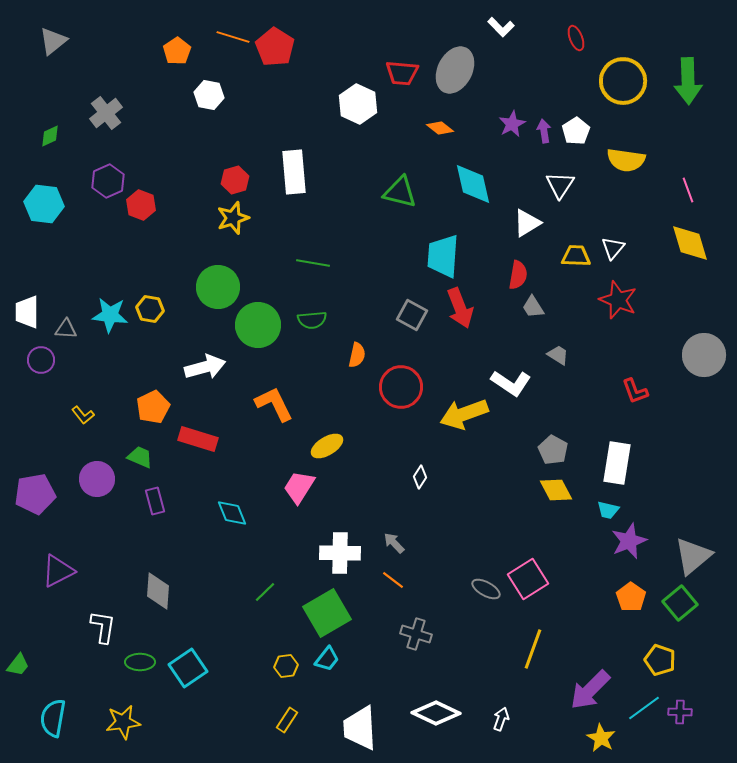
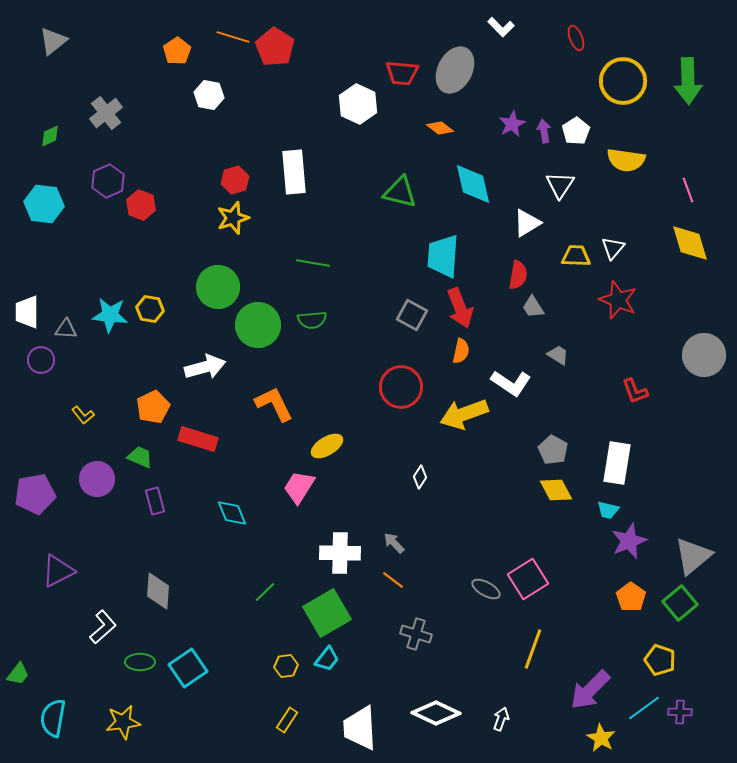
orange semicircle at (357, 355): moved 104 px right, 4 px up
white L-shape at (103, 627): rotated 40 degrees clockwise
green trapezoid at (18, 665): moved 9 px down
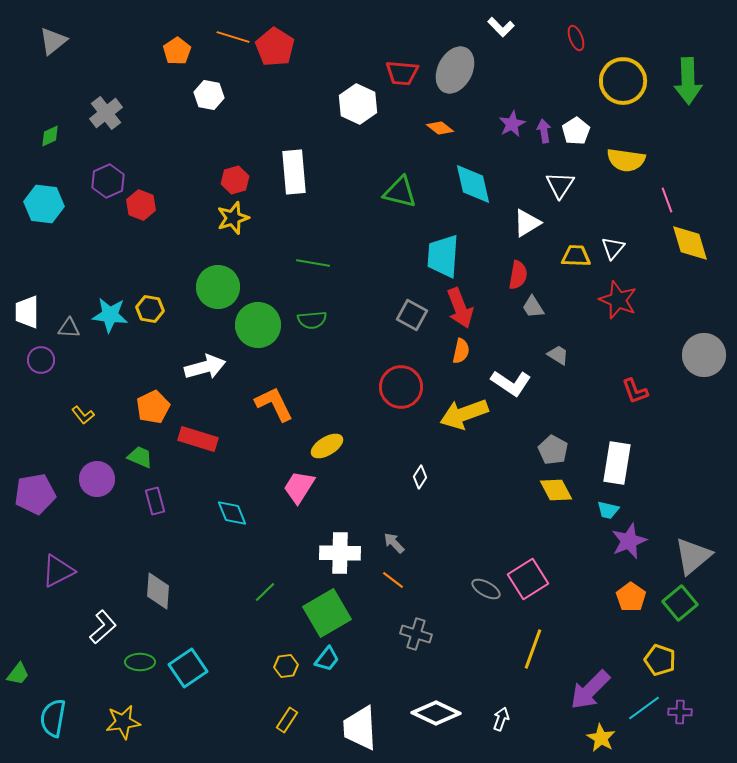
pink line at (688, 190): moved 21 px left, 10 px down
gray triangle at (66, 329): moved 3 px right, 1 px up
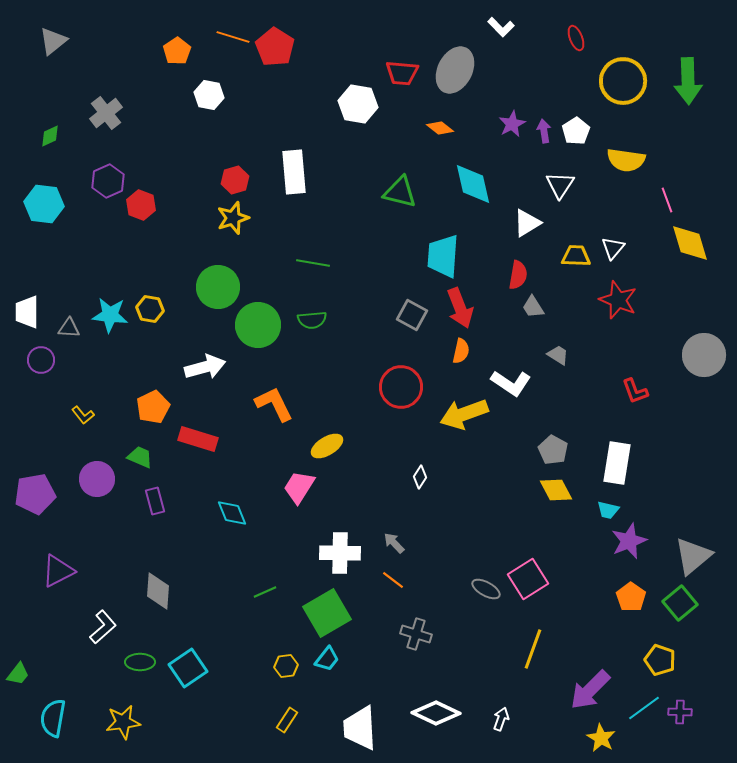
white hexagon at (358, 104): rotated 15 degrees counterclockwise
green line at (265, 592): rotated 20 degrees clockwise
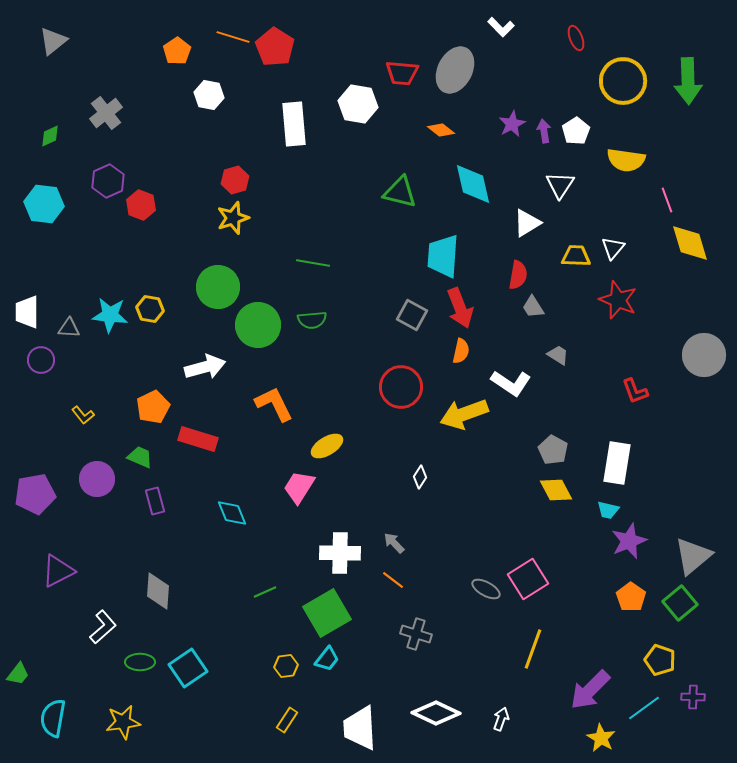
orange diamond at (440, 128): moved 1 px right, 2 px down
white rectangle at (294, 172): moved 48 px up
purple cross at (680, 712): moved 13 px right, 15 px up
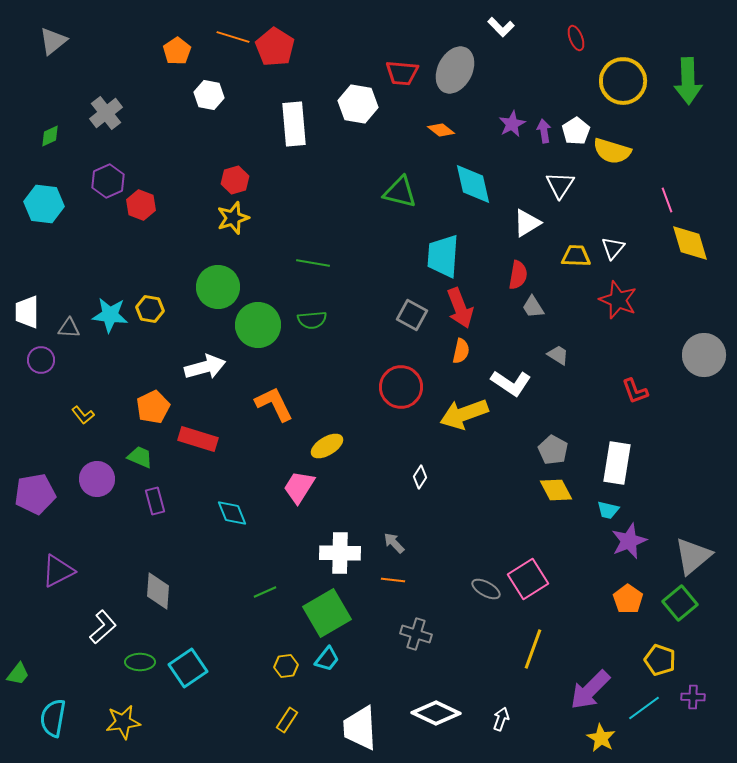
yellow semicircle at (626, 160): moved 14 px left, 9 px up; rotated 9 degrees clockwise
orange line at (393, 580): rotated 30 degrees counterclockwise
orange pentagon at (631, 597): moved 3 px left, 2 px down
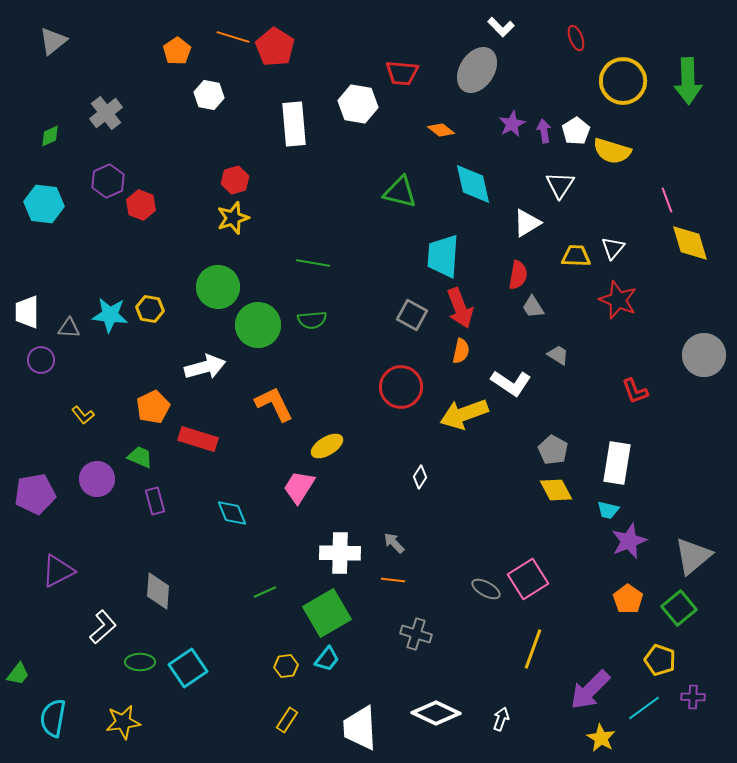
gray ellipse at (455, 70): moved 22 px right; rotated 6 degrees clockwise
green square at (680, 603): moved 1 px left, 5 px down
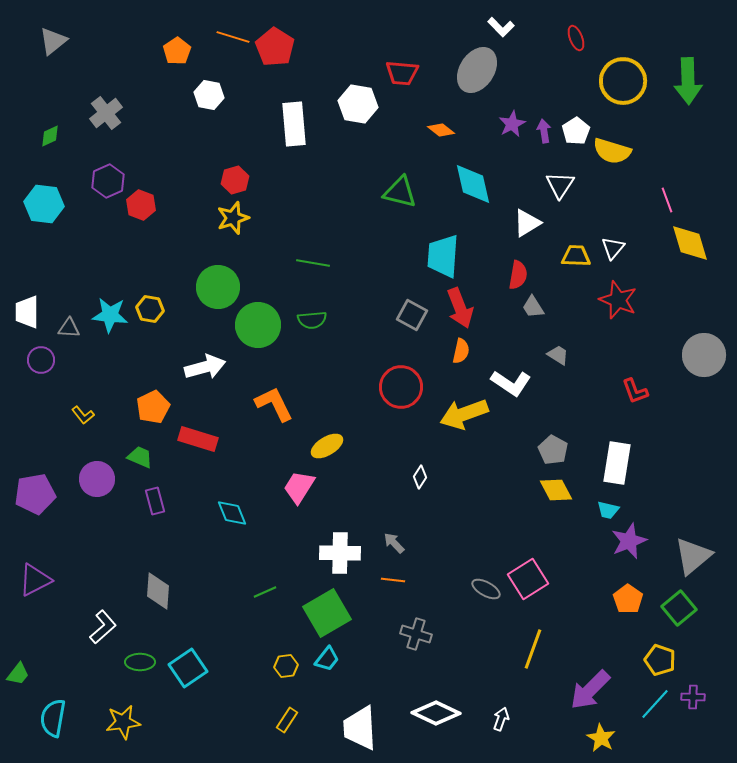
purple triangle at (58, 571): moved 23 px left, 9 px down
cyan line at (644, 708): moved 11 px right, 4 px up; rotated 12 degrees counterclockwise
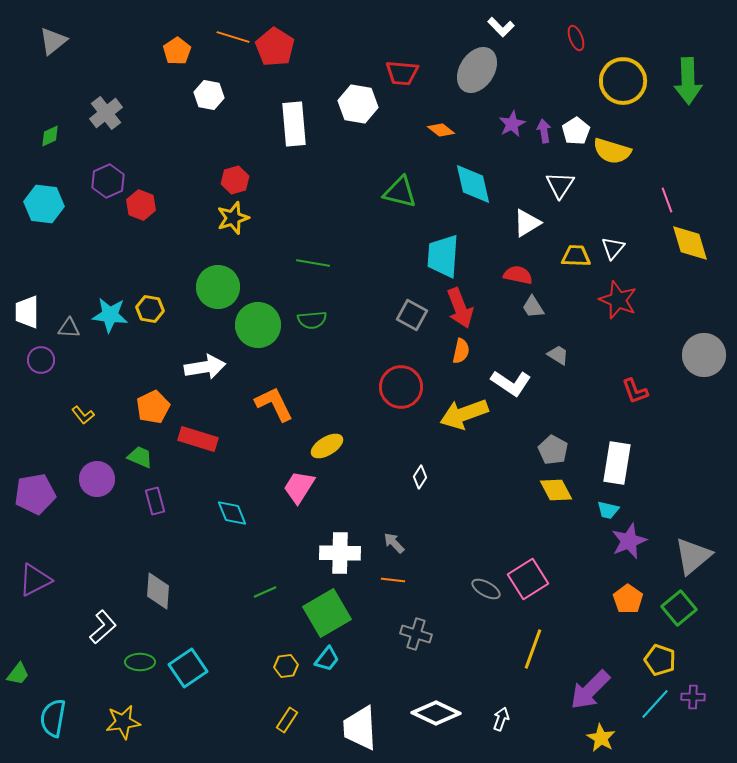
red semicircle at (518, 275): rotated 88 degrees counterclockwise
white arrow at (205, 367): rotated 6 degrees clockwise
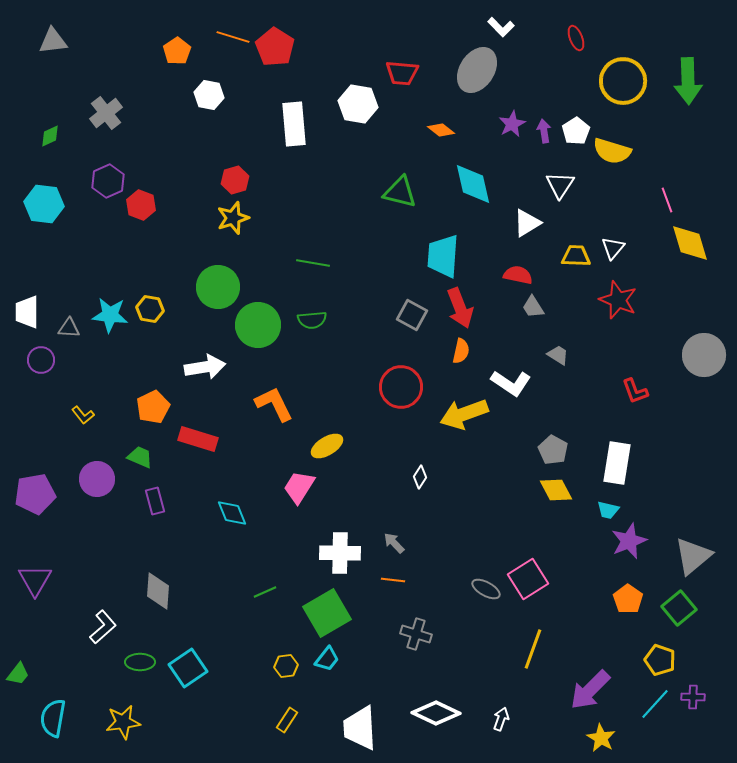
gray triangle at (53, 41): rotated 32 degrees clockwise
purple triangle at (35, 580): rotated 33 degrees counterclockwise
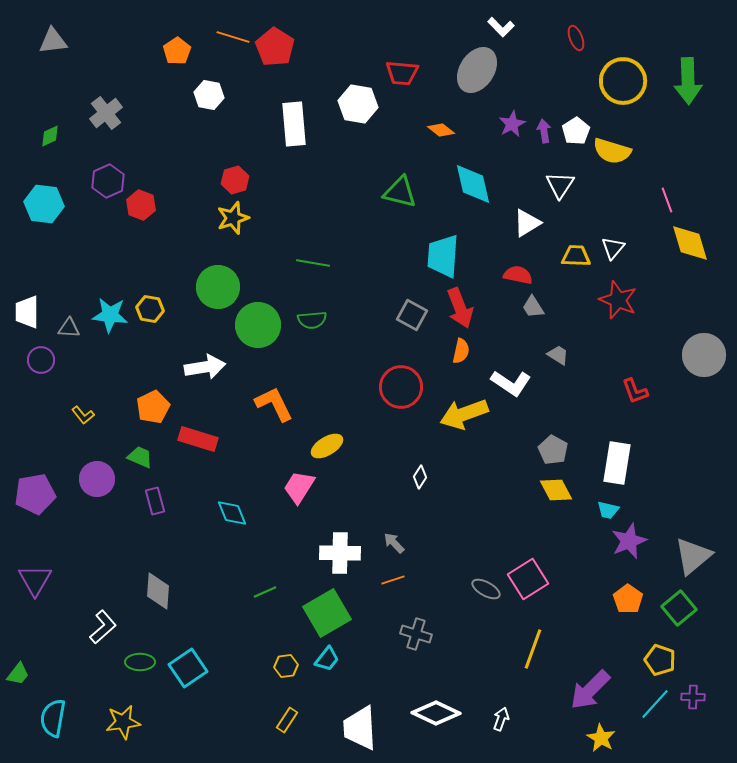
orange line at (393, 580): rotated 25 degrees counterclockwise
